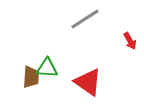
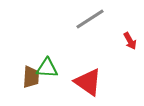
gray line: moved 5 px right
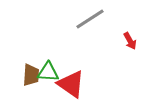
green triangle: moved 1 px right, 4 px down
brown trapezoid: moved 2 px up
red triangle: moved 17 px left, 2 px down
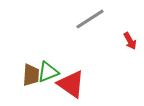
green triangle: rotated 25 degrees counterclockwise
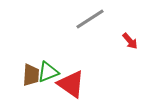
red arrow: rotated 12 degrees counterclockwise
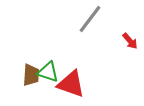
gray line: rotated 20 degrees counterclockwise
green triangle: rotated 40 degrees clockwise
red triangle: rotated 16 degrees counterclockwise
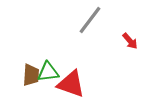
gray line: moved 1 px down
green triangle: rotated 25 degrees counterclockwise
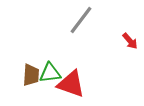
gray line: moved 9 px left
green triangle: moved 2 px right, 1 px down
